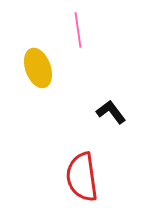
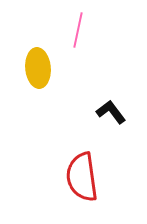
pink line: rotated 20 degrees clockwise
yellow ellipse: rotated 15 degrees clockwise
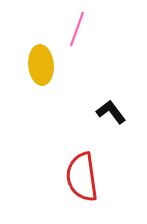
pink line: moved 1 px left, 1 px up; rotated 8 degrees clockwise
yellow ellipse: moved 3 px right, 3 px up
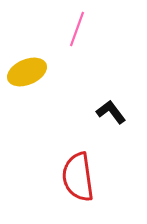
yellow ellipse: moved 14 px left, 7 px down; rotated 72 degrees clockwise
red semicircle: moved 4 px left
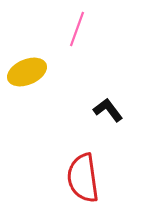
black L-shape: moved 3 px left, 2 px up
red semicircle: moved 5 px right, 1 px down
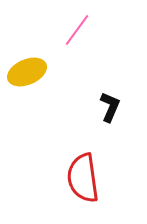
pink line: moved 1 px down; rotated 16 degrees clockwise
black L-shape: moved 2 px right, 3 px up; rotated 60 degrees clockwise
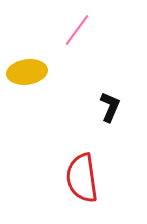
yellow ellipse: rotated 15 degrees clockwise
red semicircle: moved 1 px left
